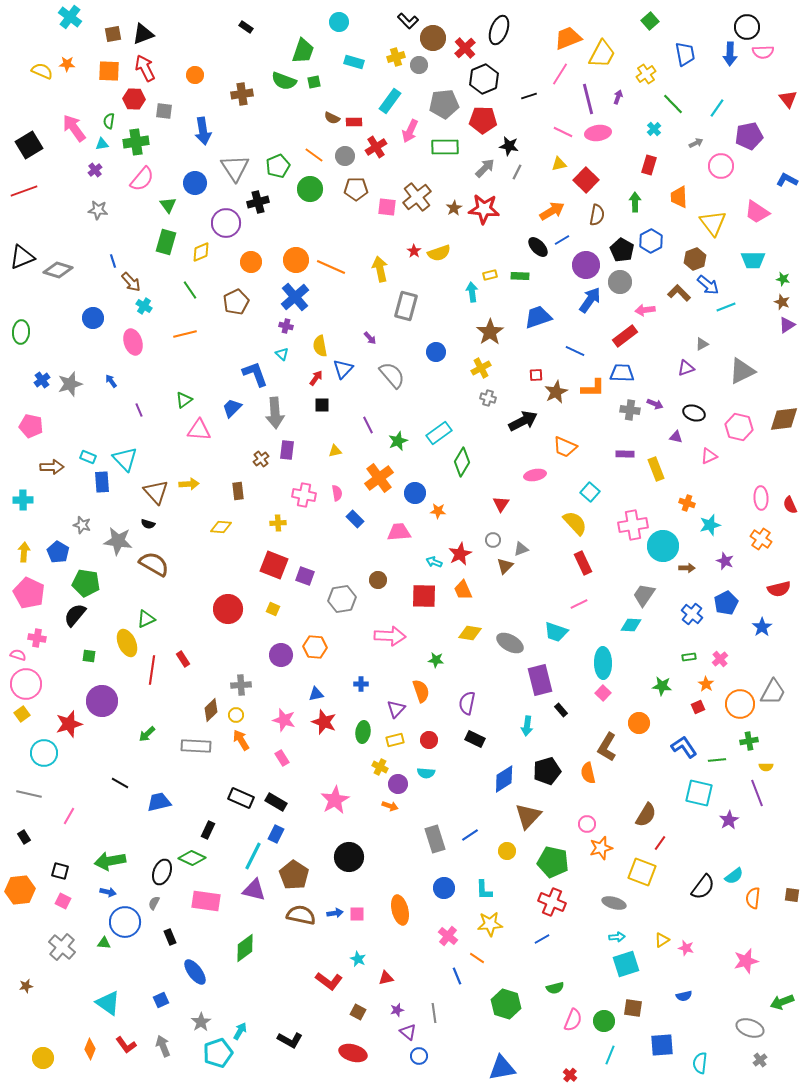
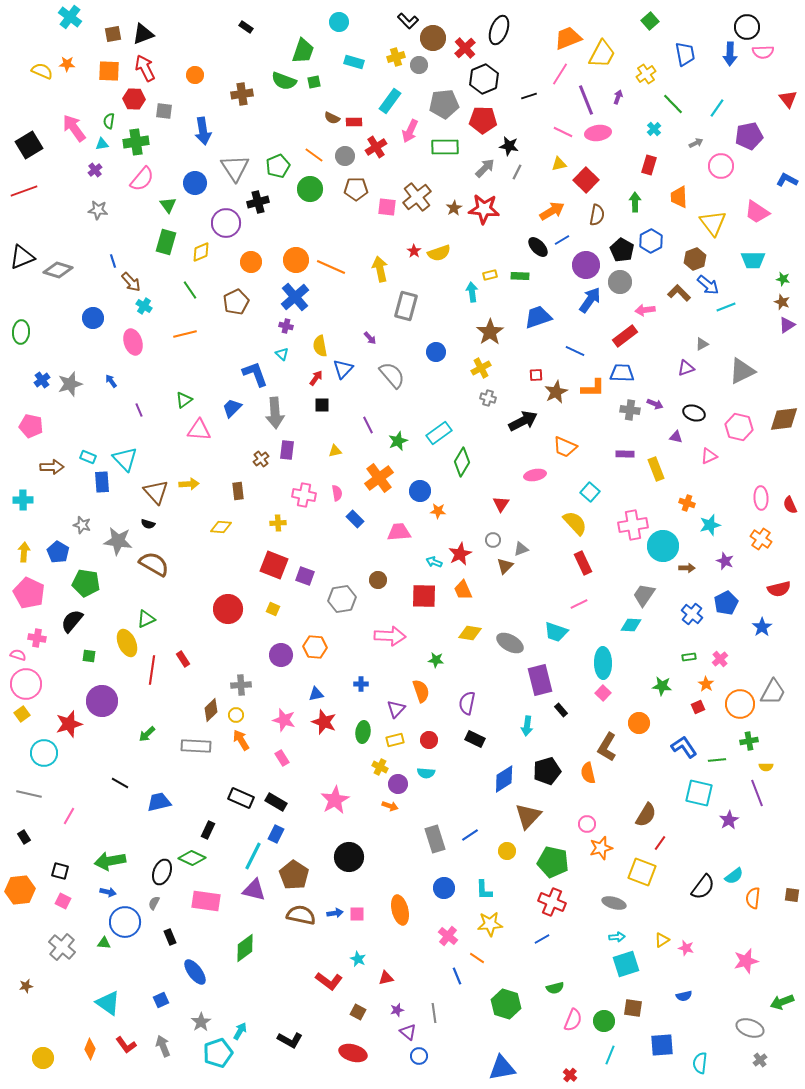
purple line at (588, 99): moved 2 px left, 1 px down; rotated 8 degrees counterclockwise
blue circle at (415, 493): moved 5 px right, 2 px up
black semicircle at (75, 615): moved 3 px left, 6 px down
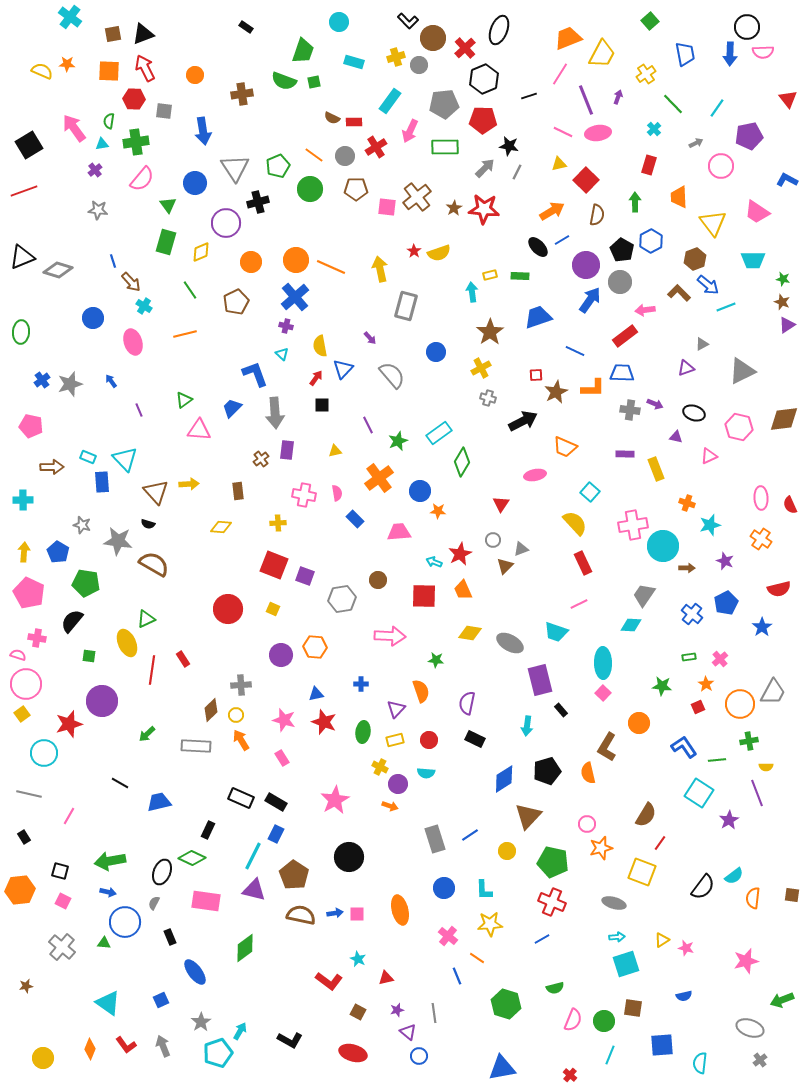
cyan square at (699, 793): rotated 20 degrees clockwise
green arrow at (782, 1002): moved 2 px up
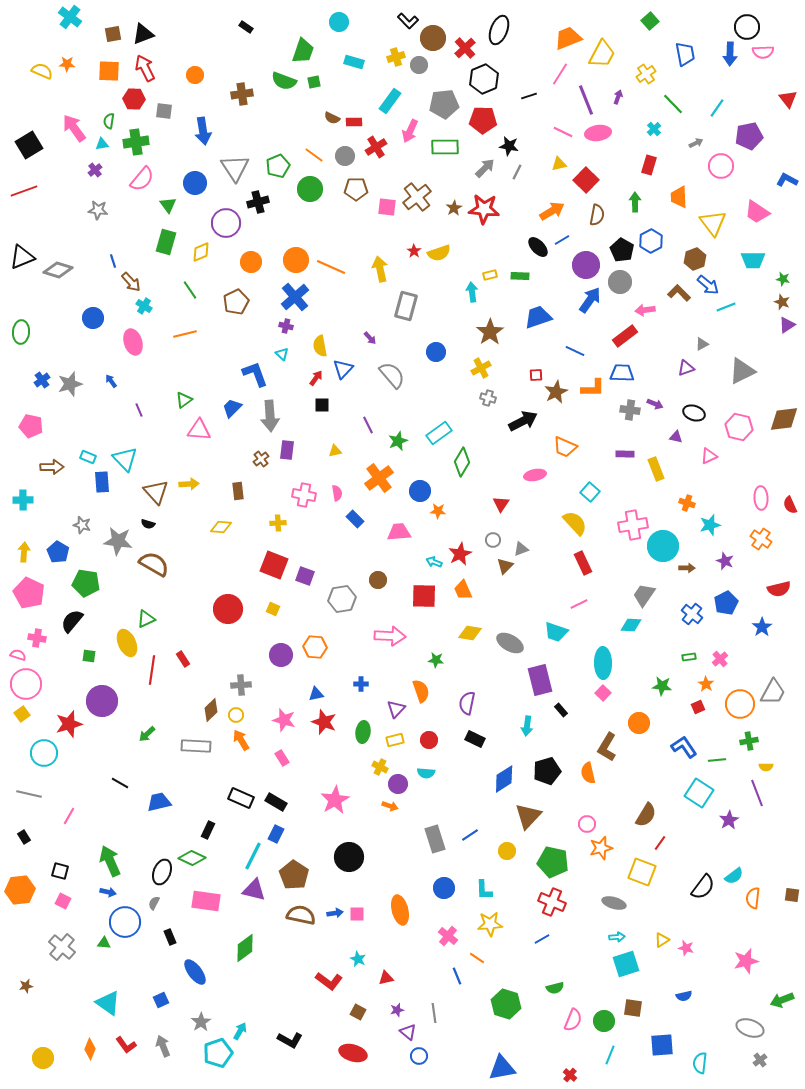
gray arrow at (275, 413): moved 5 px left, 3 px down
green arrow at (110, 861): rotated 76 degrees clockwise
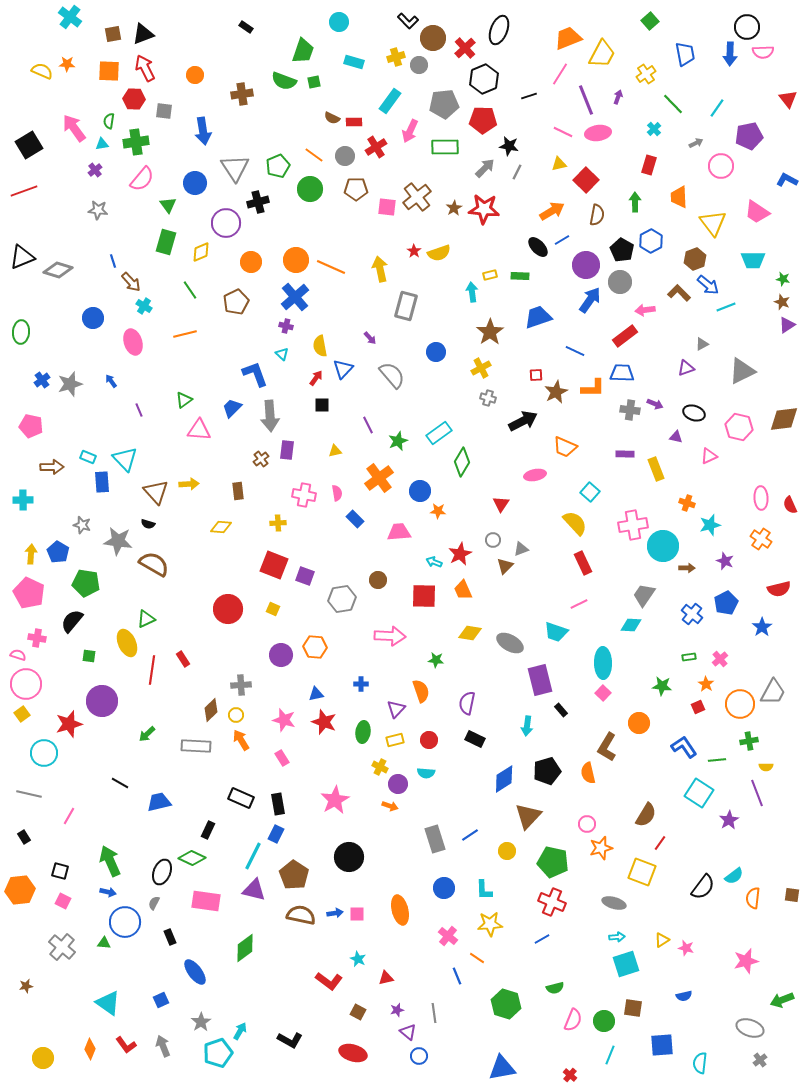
yellow arrow at (24, 552): moved 7 px right, 2 px down
black rectangle at (276, 802): moved 2 px right, 2 px down; rotated 50 degrees clockwise
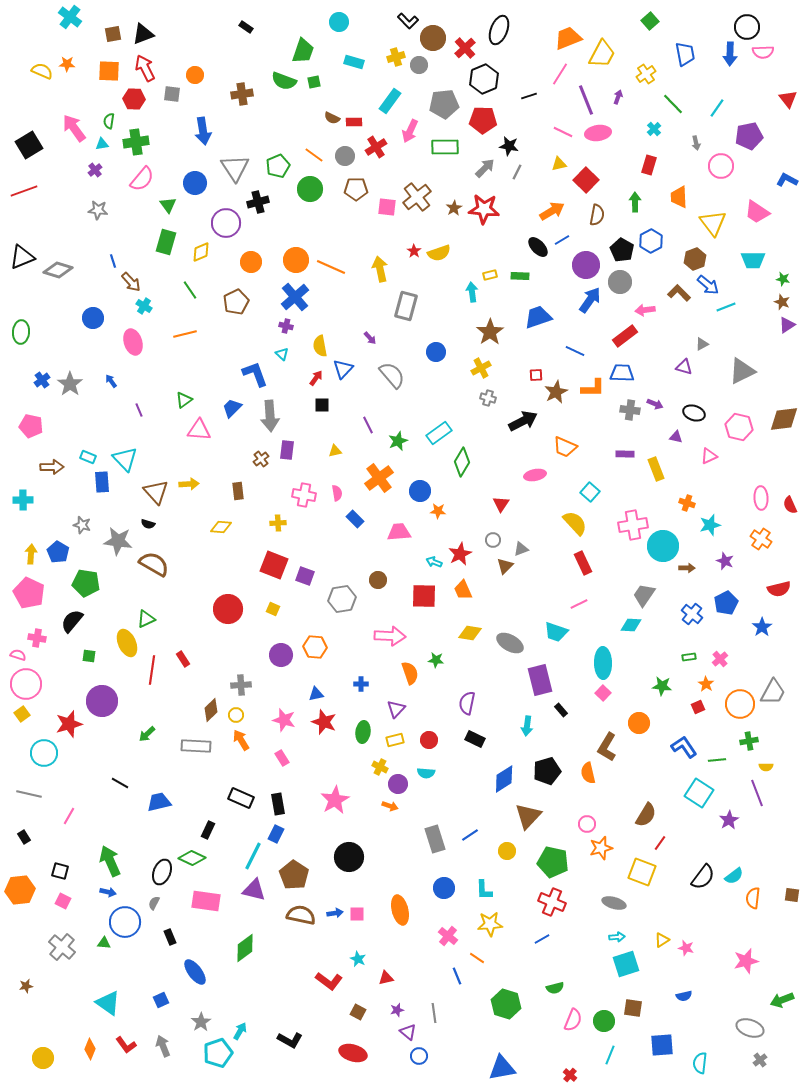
gray square at (164, 111): moved 8 px right, 17 px up
gray arrow at (696, 143): rotated 104 degrees clockwise
purple triangle at (686, 368): moved 2 px left, 1 px up; rotated 36 degrees clockwise
gray star at (70, 384): rotated 20 degrees counterclockwise
orange semicircle at (421, 691): moved 11 px left, 18 px up
black semicircle at (703, 887): moved 10 px up
